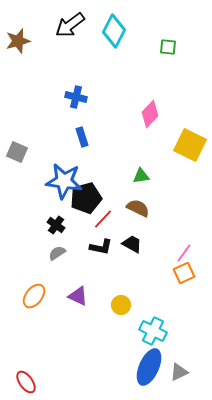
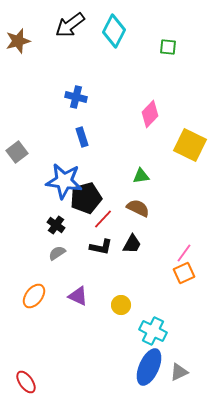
gray square: rotated 30 degrees clockwise
black trapezoid: rotated 90 degrees clockwise
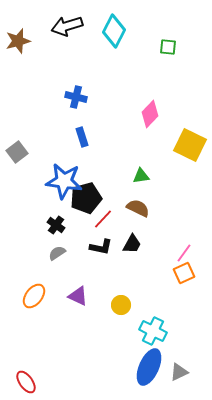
black arrow: moved 3 px left, 1 px down; rotated 20 degrees clockwise
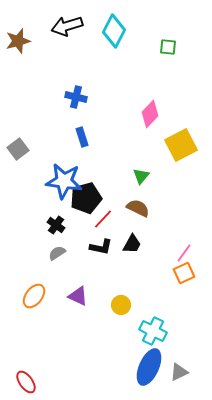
yellow square: moved 9 px left; rotated 36 degrees clockwise
gray square: moved 1 px right, 3 px up
green triangle: rotated 42 degrees counterclockwise
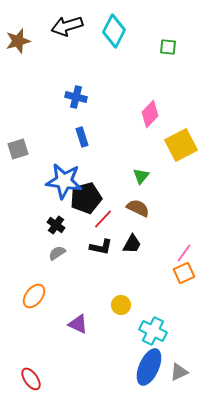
gray square: rotated 20 degrees clockwise
purple triangle: moved 28 px down
red ellipse: moved 5 px right, 3 px up
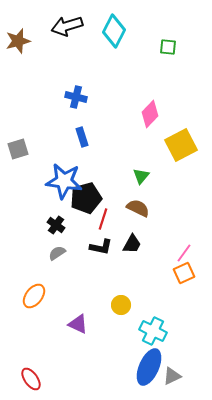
red line: rotated 25 degrees counterclockwise
gray triangle: moved 7 px left, 4 px down
